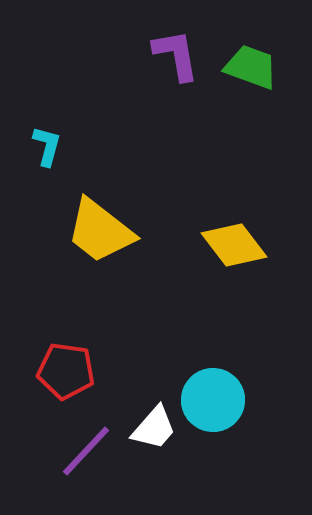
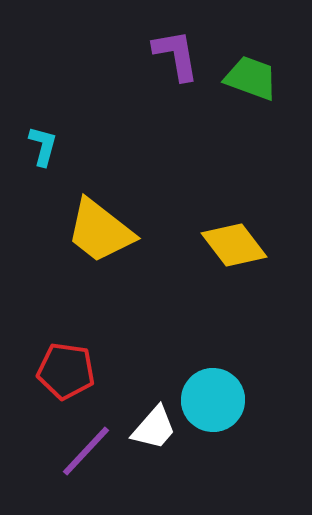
green trapezoid: moved 11 px down
cyan L-shape: moved 4 px left
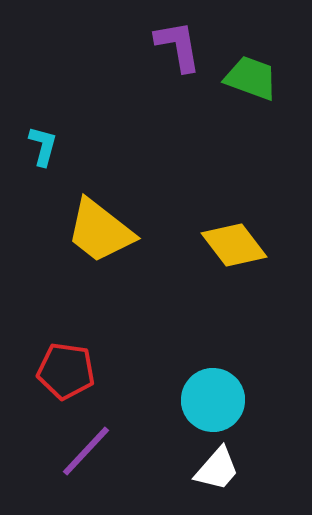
purple L-shape: moved 2 px right, 9 px up
white trapezoid: moved 63 px right, 41 px down
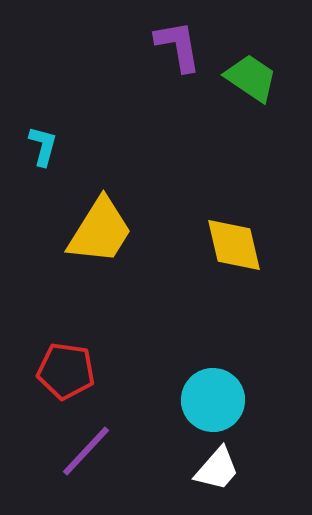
green trapezoid: rotated 14 degrees clockwise
yellow trapezoid: rotated 96 degrees counterclockwise
yellow diamond: rotated 24 degrees clockwise
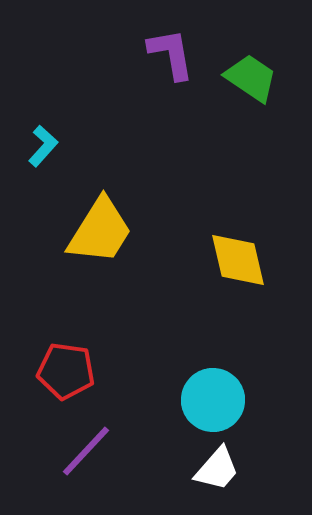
purple L-shape: moved 7 px left, 8 px down
cyan L-shape: rotated 27 degrees clockwise
yellow diamond: moved 4 px right, 15 px down
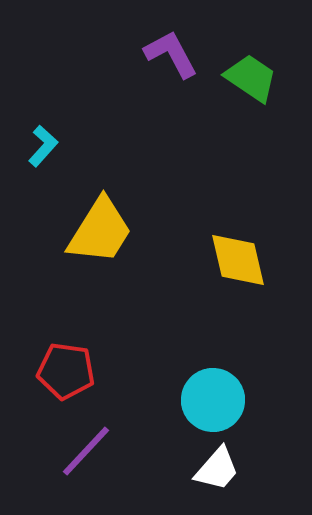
purple L-shape: rotated 18 degrees counterclockwise
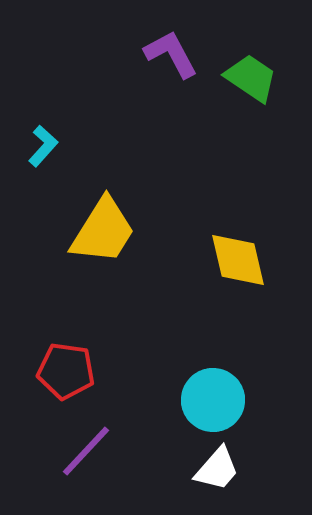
yellow trapezoid: moved 3 px right
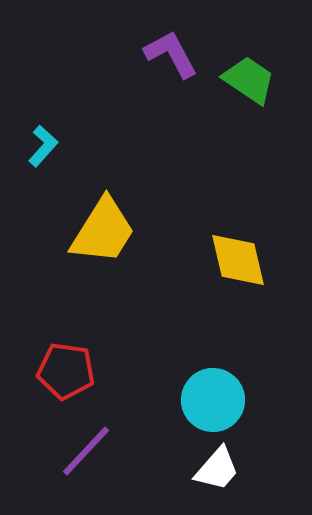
green trapezoid: moved 2 px left, 2 px down
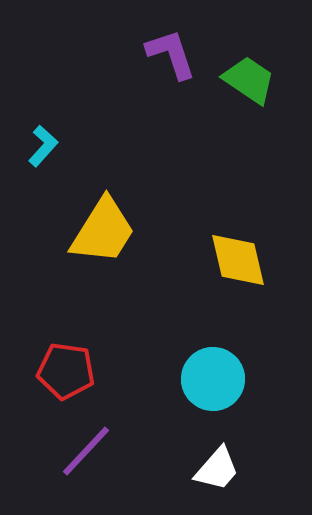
purple L-shape: rotated 10 degrees clockwise
cyan circle: moved 21 px up
